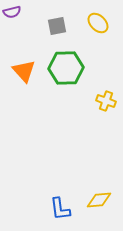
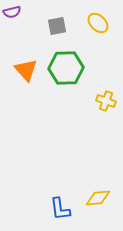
orange triangle: moved 2 px right, 1 px up
yellow diamond: moved 1 px left, 2 px up
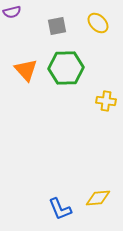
yellow cross: rotated 12 degrees counterclockwise
blue L-shape: rotated 15 degrees counterclockwise
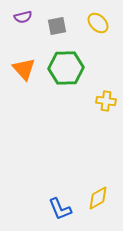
purple semicircle: moved 11 px right, 5 px down
orange triangle: moved 2 px left, 1 px up
yellow diamond: rotated 25 degrees counterclockwise
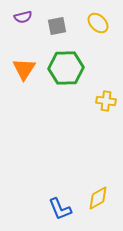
orange triangle: rotated 15 degrees clockwise
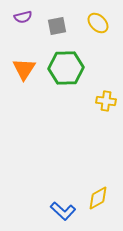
blue L-shape: moved 3 px right, 2 px down; rotated 25 degrees counterclockwise
